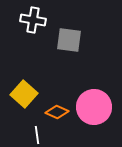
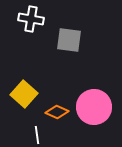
white cross: moved 2 px left, 1 px up
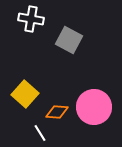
gray square: rotated 20 degrees clockwise
yellow square: moved 1 px right
orange diamond: rotated 20 degrees counterclockwise
white line: moved 3 px right, 2 px up; rotated 24 degrees counterclockwise
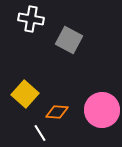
pink circle: moved 8 px right, 3 px down
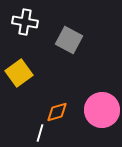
white cross: moved 6 px left, 3 px down
yellow square: moved 6 px left, 21 px up; rotated 12 degrees clockwise
orange diamond: rotated 20 degrees counterclockwise
white line: rotated 48 degrees clockwise
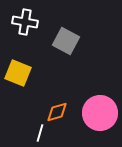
gray square: moved 3 px left, 1 px down
yellow square: moved 1 px left; rotated 32 degrees counterclockwise
pink circle: moved 2 px left, 3 px down
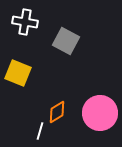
orange diamond: rotated 15 degrees counterclockwise
white line: moved 2 px up
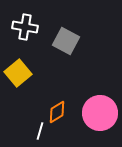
white cross: moved 5 px down
yellow square: rotated 28 degrees clockwise
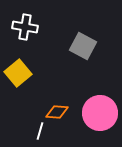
gray square: moved 17 px right, 5 px down
orange diamond: rotated 35 degrees clockwise
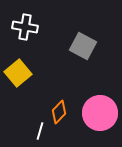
orange diamond: moved 2 px right; rotated 50 degrees counterclockwise
